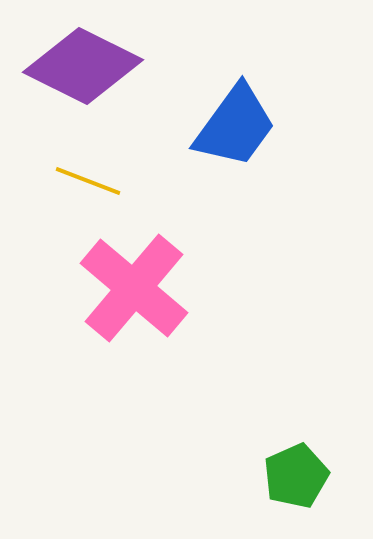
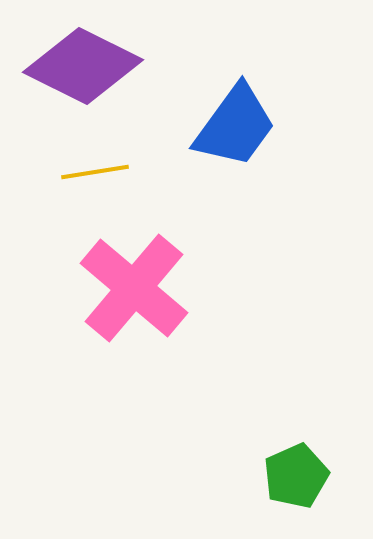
yellow line: moved 7 px right, 9 px up; rotated 30 degrees counterclockwise
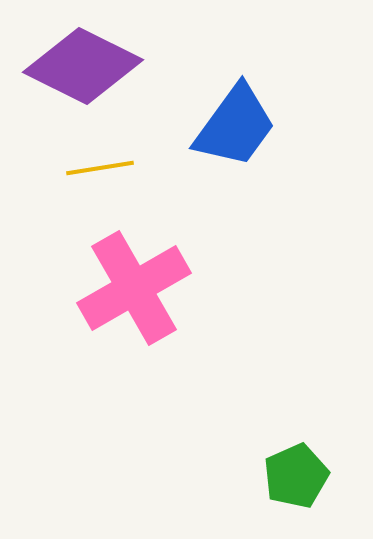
yellow line: moved 5 px right, 4 px up
pink cross: rotated 20 degrees clockwise
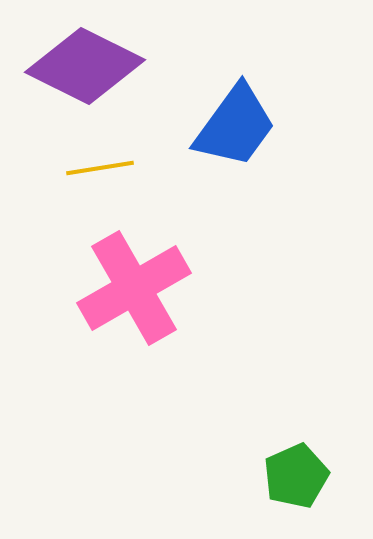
purple diamond: moved 2 px right
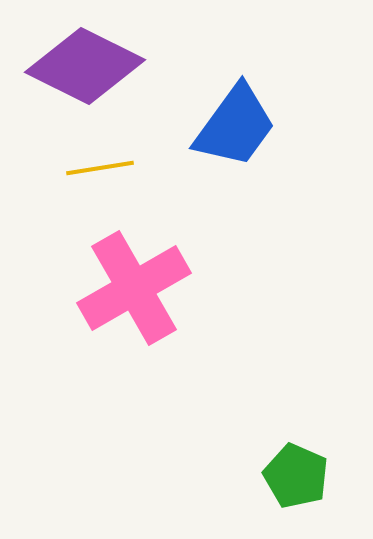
green pentagon: rotated 24 degrees counterclockwise
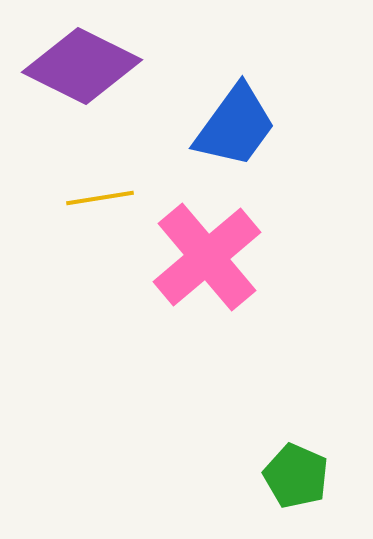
purple diamond: moved 3 px left
yellow line: moved 30 px down
pink cross: moved 73 px right, 31 px up; rotated 10 degrees counterclockwise
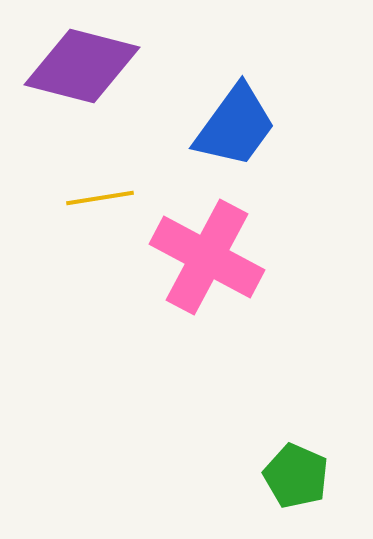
purple diamond: rotated 12 degrees counterclockwise
pink cross: rotated 22 degrees counterclockwise
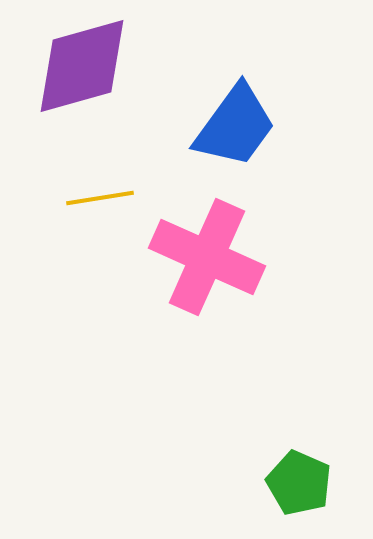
purple diamond: rotated 30 degrees counterclockwise
pink cross: rotated 4 degrees counterclockwise
green pentagon: moved 3 px right, 7 px down
